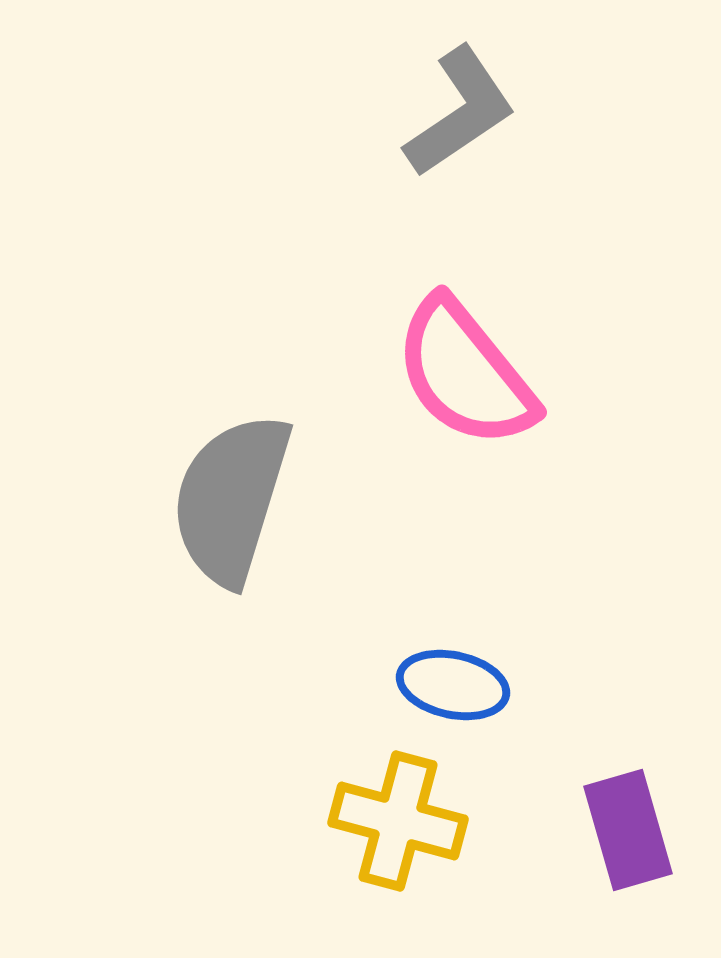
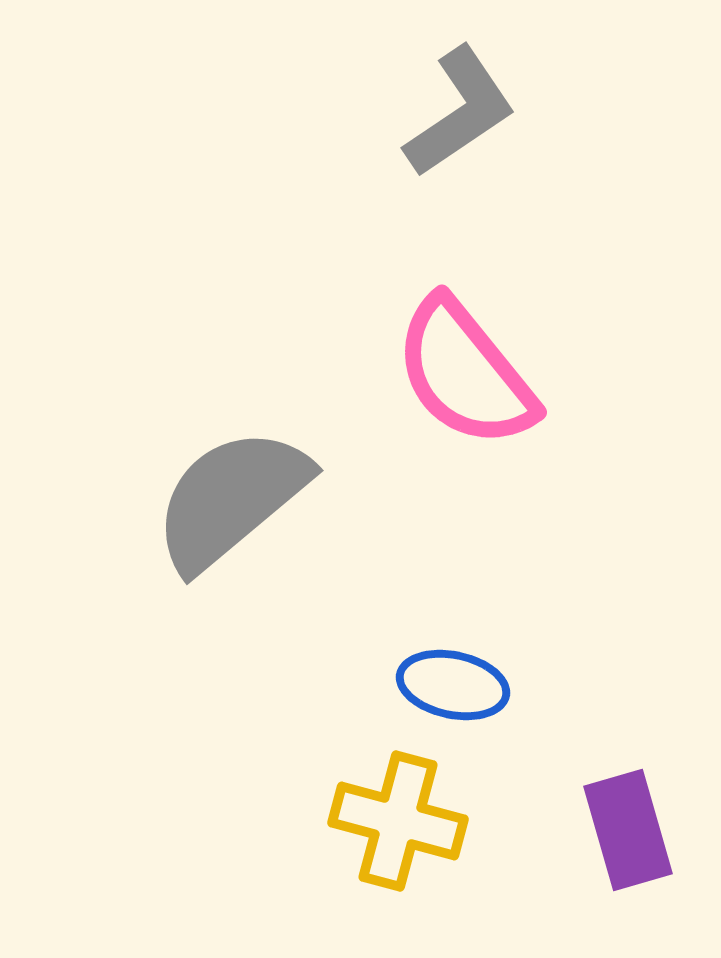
gray semicircle: rotated 33 degrees clockwise
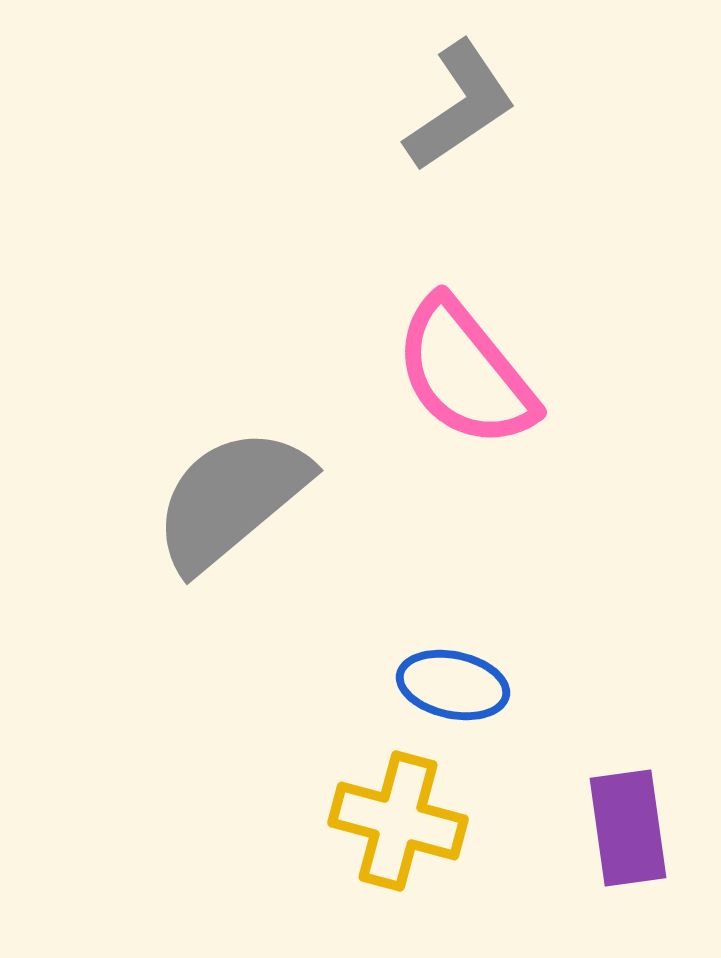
gray L-shape: moved 6 px up
purple rectangle: moved 2 px up; rotated 8 degrees clockwise
